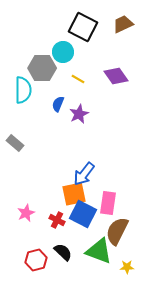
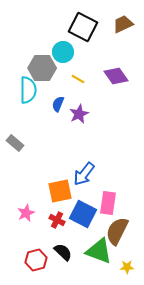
cyan semicircle: moved 5 px right
orange square: moved 14 px left, 3 px up
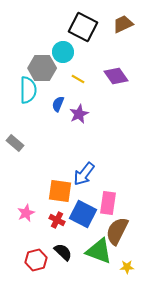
orange square: rotated 20 degrees clockwise
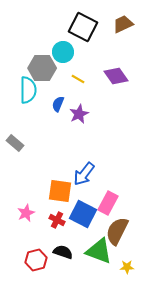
pink rectangle: rotated 20 degrees clockwise
black semicircle: rotated 24 degrees counterclockwise
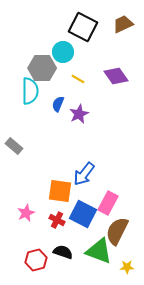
cyan semicircle: moved 2 px right, 1 px down
gray rectangle: moved 1 px left, 3 px down
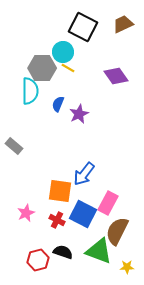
yellow line: moved 10 px left, 11 px up
red hexagon: moved 2 px right
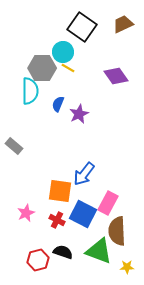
black square: moved 1 px left; rotated 8 degrees clockwise
brown semicircle: rotated 28 degrees counterclockwise
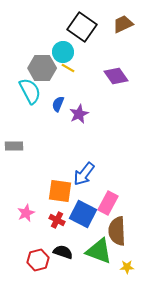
cyan semicircle: rotated 28 degrees counterclockwise
gray rectangle: rotated 42 degrees counterclockwise
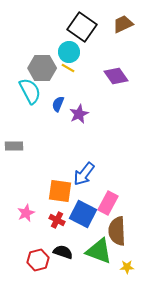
cyan circle: moved 6 px right
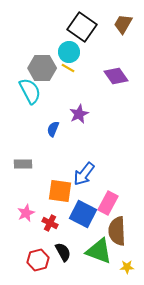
brown trapezoid: rotated 35 degrees counterclockwise
blue semicircle: moved 5 px left, 25 px down
gray rectangle: moved 9 px right, 18 px down
red cross: moved 7 px left, 3 px down
black semicircle: rotated 42 degrees clockwise
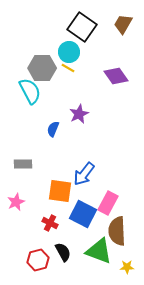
pink star: moved 10 px left, 11 px up
